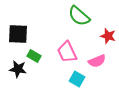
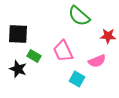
red star: rotated 14 degrees counterclockwise
pink trapezoid: moved 4 px left, 1 px up
black star: rotated 12 degrees clockwise
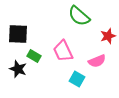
red star: rotated 21 degrees counterclockwise
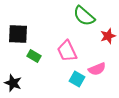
green semicircle: moved 5 px right
pink trapezoid: moved 4 px right
pink semicircle: moved 8 px down
black star: moved 5 px left, 14 px down
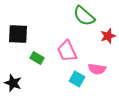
green rectangle: moved 3 px right, 2 px down
pink semicircle: rotated 30 degrees clockwise
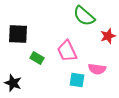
cyan square: moved 1 px down; rotated 21 degrees counterclockwise
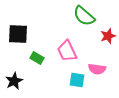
black star: moved 1 px right, 2 px up; rotated 24 degrees clockwise
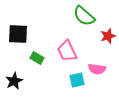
cyan square: rotated 21 degrees counterclockwise
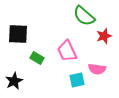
red star: moved 4 px left
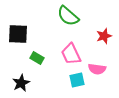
green semicircle: moved 16 px left
pink trapezoid: moved 4 px right, 3 px down
black star: moved 7 px right, 2 px down
